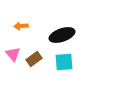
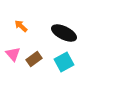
orange arrow: rotated 48 degrees clockwise
black ellipse: moved 2 px right, 2 px up; rotated 45 degrees clockwise
cyan square: rotated 24 degrees counterclockwise
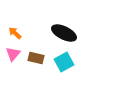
orange arrow: moved 6 px left, 7 px down
pink triangle: rotated 21 degrees clockwise
brown rectangle: moved 2 px right, 1 px up; rotated 49 degrees clockwise
